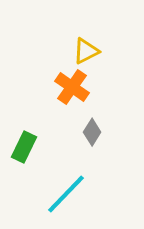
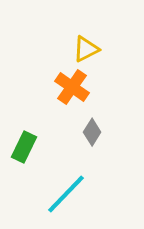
yellow triangle: moved 2 px up
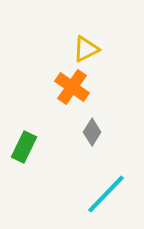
cyan line: moved 40 px right
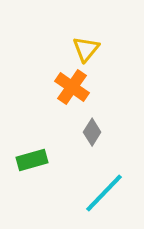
yellow triangle: rotated 24 degrees counterclockwise
green rectangle: moved 8 px right, 13 px down; rotated 48 degrees clockwise
cyan line: moved 2 px left, 1 px up
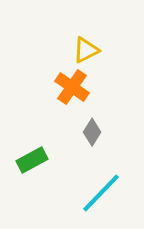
yellow triangle: moved 1 px down; rotated 24 degrees clockwise
green rectangle: rotated 12 degrees counterclockwise
cyan line: moved 3 px left
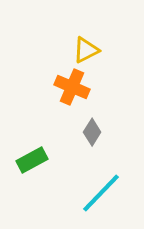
orange cross: rotated 12 degrees counterclockwise
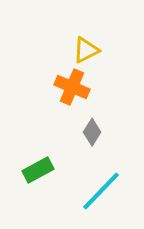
green rectangle: moved 6 px right, 10 px down
cyan line: moved 2 px up
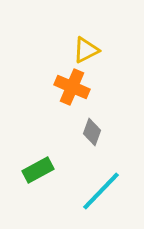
gray diamond: rotated 12 degrees counterclockwise
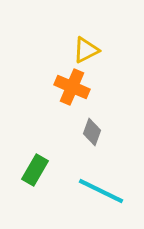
green rectangle: moved 3 px left; rotated 32 degrees counterclockwise
cyan line: rotated 72 degrees clockwise
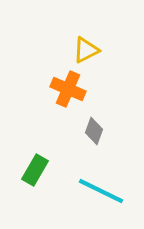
orange cross: moved 4 px left, 2 px down
gray diamond: moved 2 px right, 1 px up
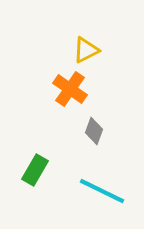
orange cross: moved 2 px right; rotated 12 degrees clockwise
cyan line: moved 1 px right
